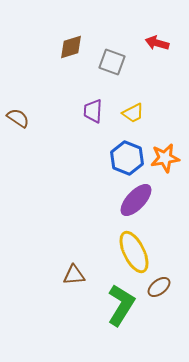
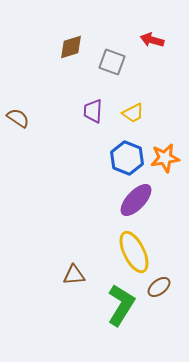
red arrow: moved 5 px left, 3 px up
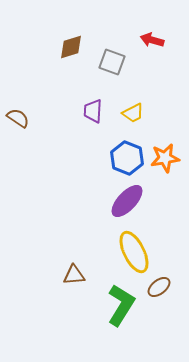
purple ellipse: moved 9 px left, 1 px down
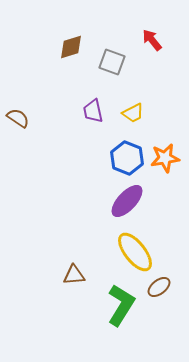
red arrow: rotated 35 degrees clockwise
purple trapezoid: rotated 15 degrees counterclockwise
yellow ellipse: moved 1 px right; rotated 12 degrees counterclockwise
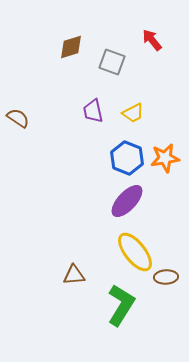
brown ellipse: moved 7 px right, 10 px up; rotated 35 degrees clockwise
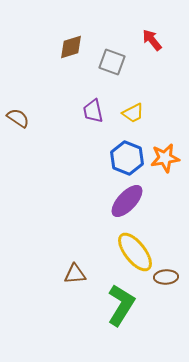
brown triangle: moved 1 px right, 1 px up
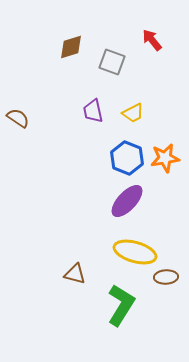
yellow ellipse: rotated 36 degrees counterclockwise
brown triangle: rotated 20 degrees clockwise
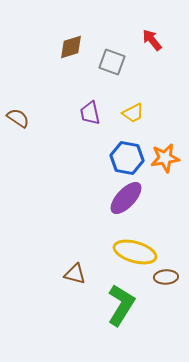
purple trapezoid: moved 3 px left, 2 px down
blue hexagon: rotated 12 degrees counterclockwise
purple ellipse: moved 1 px left, 3 px up
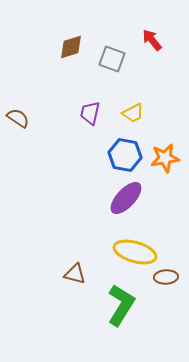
gray square: moved 3 px up
purple trapezoid: rotated 25 degrees clockwise
blue hexagon: moved 2 px left, 3 px up
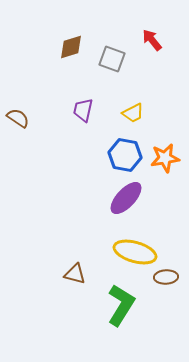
purple trapezoid: moved 7 px left, 3 px up
